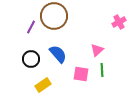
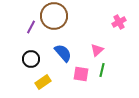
blue semicircle: moved 5 px right, 1 px up
green line: rotated 16 degrees clockwise
yellow rectangle: moved 3 px up
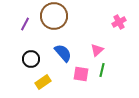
purple line: moved 6 px left, 3 px up
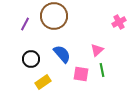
blue semicircle: moved 1 px left, 1 px down
green line: rotated 24 degrees counterclockwise
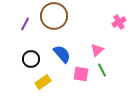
green line: rotated 16 degrees counterclockwise
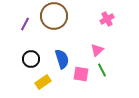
pink cross: moved 12 px left, 3 px up
blue semicircle: moved 5 px down; rotated 24 degrees clockwise
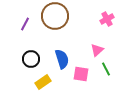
brown circle: moved 1 px right
green line: moved 4 px right, 1 px up
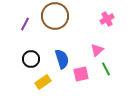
pink square: rotated 21 degrees counterclockwise
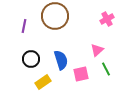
purple line: moved 1 px left, 2 px down; rotated 16 degrees counterclockwise
blue semicircle: moved 1 px left, 1 px down
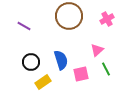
brown circle: moved 14 px right
purple line: rotated 72 degrees counterclockwise
black circle: moved 3 px down
